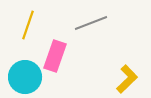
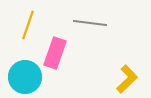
gray line: moved 1 px left; rotated 28 degrees clockwise
pink rectangle: moved 3 px up
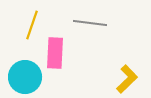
yellow line: moved 4 px right
pink rectangle: rotated 16 degrees counterclockwise
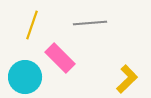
gray line: rotated 12 degrees counterclockwise
pink rectangle: moved 5 px right, 5 px down; rotated 48 degrees counterclockwise
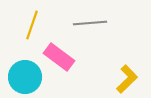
pink rectangle: moved 1 px left, 1 px up; rotated 8 degrees counterclockwise
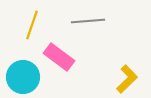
gray line: moved 2 px left, 2 px up
cyan circle: moved 2 px left
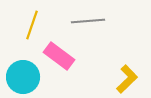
pink rectangle: moved 1 px up
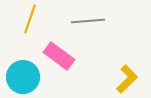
yellow line: moved 2 px left, 6 px up
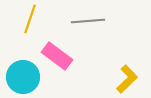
pink rectangle: moved 2 px left
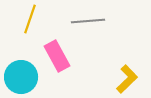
pink rectangle: rotated 24 degrees clockwise
cyan circle: moved 2 px left
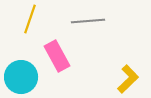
yellow L-shape: moved 1 px right
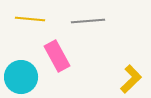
yellow line: rotated 76 degrees clockwise
yellow L-shape: moved 3 px right
